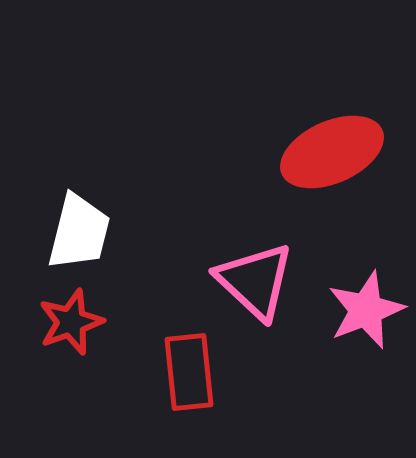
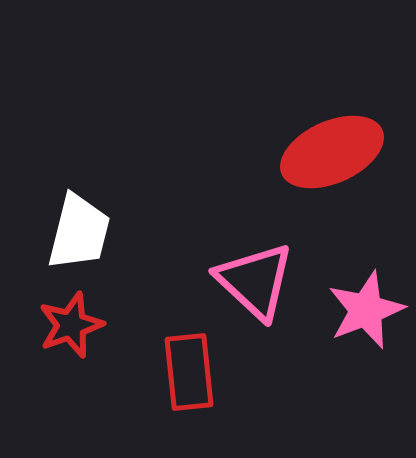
red star: moved 3 px down
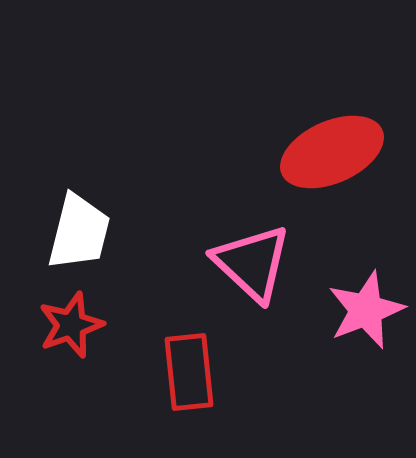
pink triangle: moved 3 px left, 18 px up
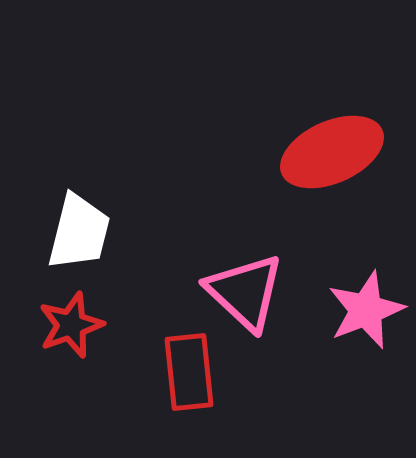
pink triangle: moved 7 px left, 29 px down
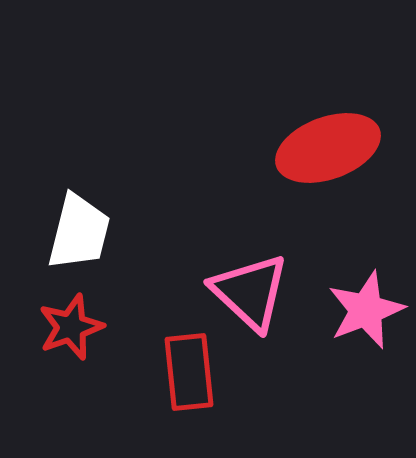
red ellipse: moved 4 px left, 4 px up; rotated 4 degrees clockwise
pink triangle: moved 5 px right
red star: moved 2 px down
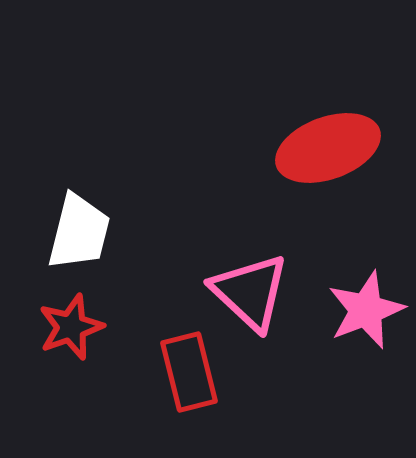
red rectangle: rotated 8 degrees counterclockwise
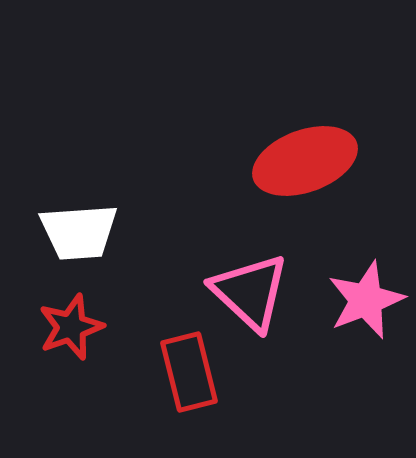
red ellipse: moved 23 px left, 13 px down
white trapezoid: rotated 72 degrees clockwise
pink star: moved 10 px up
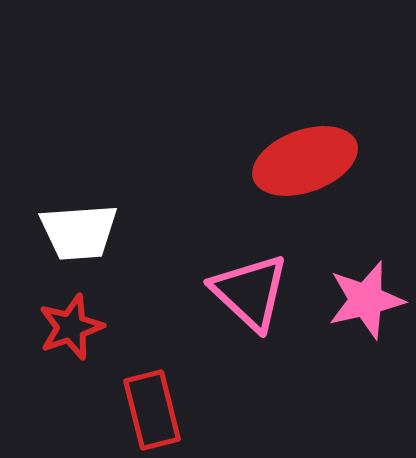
pink star: rotated 8 degrees clockwise
red rectangle: moved 37 px left, 38 px down
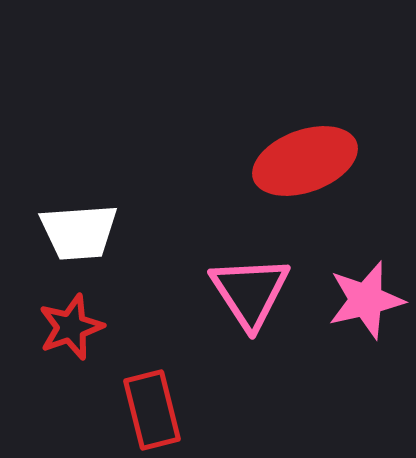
pink triangle: rotated 14 degrees clockwise
